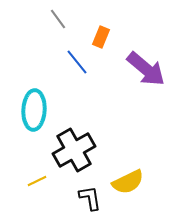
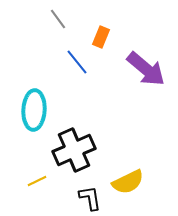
black cross: rotated 6 degrees clockwise
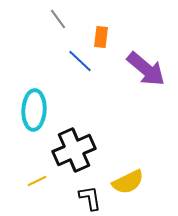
orange rectangle: rotated 15 degrees counterclockwise
blue line: moved 3 px right, 1 px up; rotated 8 degrees counterclockwise
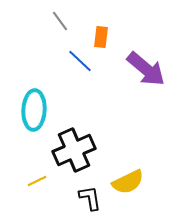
gray line: moved 2 px right, 2 px down
